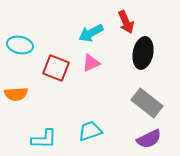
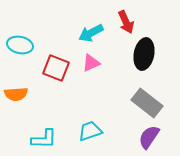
black ellipse: moved 1 px right, 1 px down
purple semicircle: moved 2 px up; rotated 150 degrees clockwise
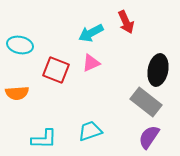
black ellipse: moved 14 px right, 16 px down
red square: moved 2 px down
orange semicircle: moved 1 px right, 1 px up
gray rectangle: moved 1 px left, 1 px up
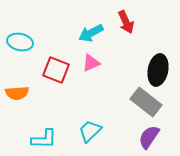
cyan ellipse: moved 3 px up
cyan trapezoid: rotated 25 degrees counterclockwise
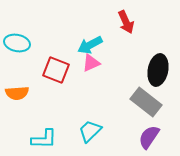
cyan arrow: moved 1 px left, 12 px down
cyan ellipse: moved 3 px left, 1 px down
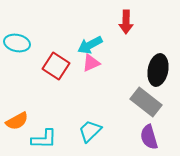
red arrow: rotated 25 degrees clockwise
red square: moved 4 px up; rotated 12 degrees clockwise
orange semicircle: moved 28 px down; rotated 25 degrees counterclockwise
purple semicircle: rotated 50 degrees counterclockwise
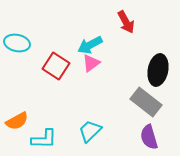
red arrow: rotated 30 degrees counterclockwise
pink triangle: rotated 12 degrees counterclockwise
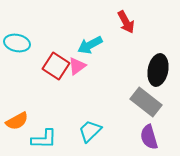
pink triangle: moved 14 px left, 3 px down
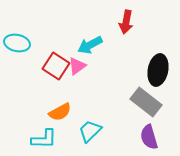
red arrow: rotated 40 degrees clockwise
orange semicircle: moved 43 px right, 9 px up
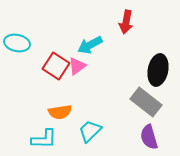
orange semicircle: rotated 20 degrees clockwise
